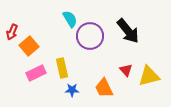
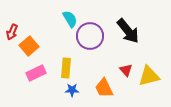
yellow rectangle: moved 4 px right; rotated 18 degrees clockwise
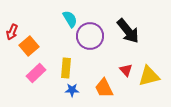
pink rectangle: rotated 18 degrees counterclockwise
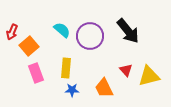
cyan semicircle: moved 8 px left, 11 px down; rotated 18 degrees counterclockwise
pink rectangle: rotated 66 degrees counterclockwise
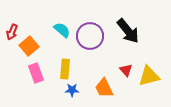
yellow rectangle: moved 1 px left, 1 px down
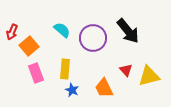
purple circle: moved 3 px right, 2 px down
blue star: rotated 24 degrees clockwise
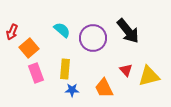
orange square: moved 2 px down
blue star: rotated 24 degrees counterclockwise
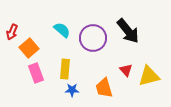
orange trapezoid: rotated 10 degrees clockwise
